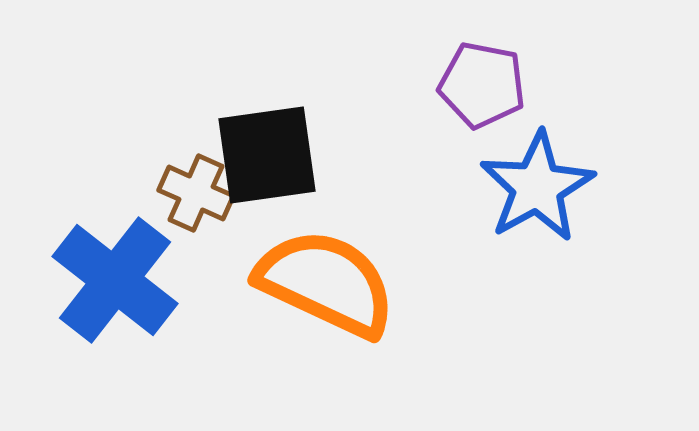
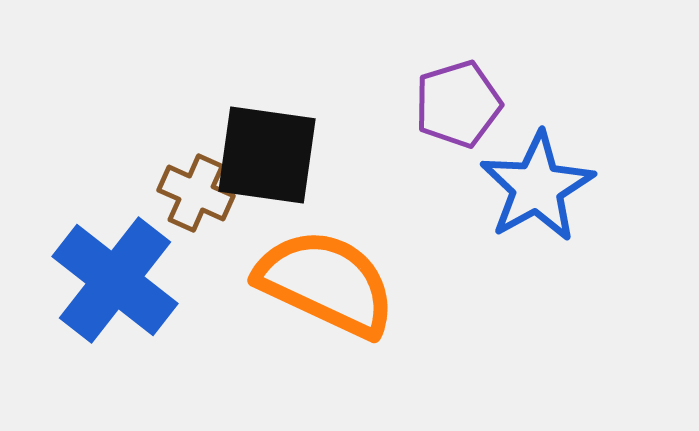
purple pentagon: moved 24 px left, 19 px down; rotated 28 degrees counterclockwise
black square: rotated 16 degrees clockwise
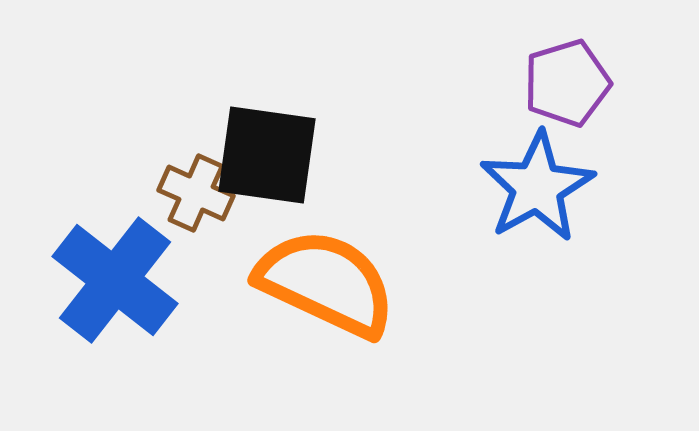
purple pentagon: moved 109 px right, 21 px up
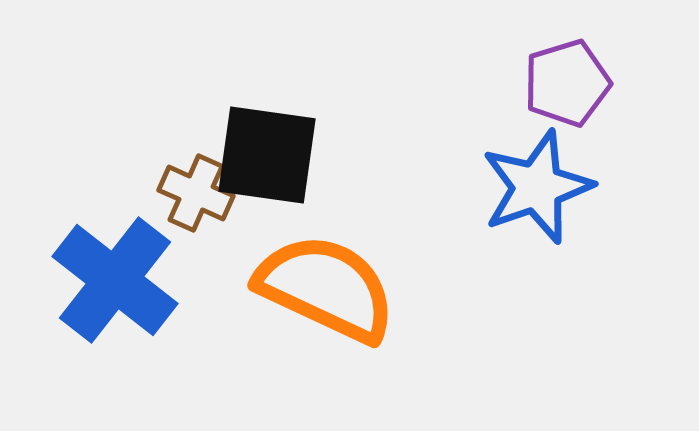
blue star: rotated 10 degrees clockwise
orange semicircle: moved 5 px down
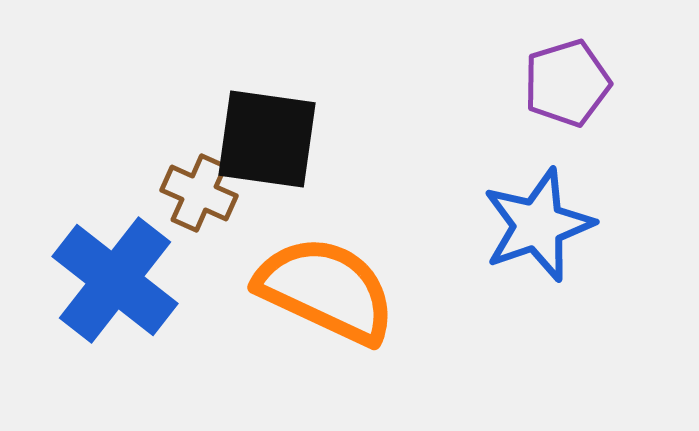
black square: moved 16 px up
blue star: moved 1 px right, 38 px down
brown cross: moved 3 px right
orange semicircle: moved 2 px down
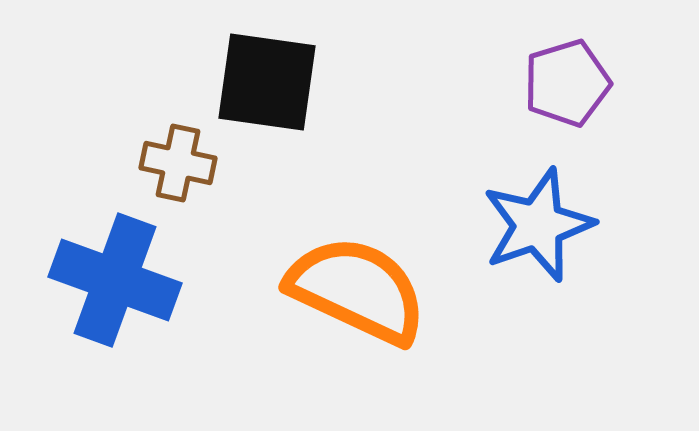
black square: moved 57 px up
brown cross: moved 21 px left, 30 px up; rotated 12 degrees counterclockwise
blue cross: rotated 18 degrees counterclockwise
orange semicircle: moved 31 px right
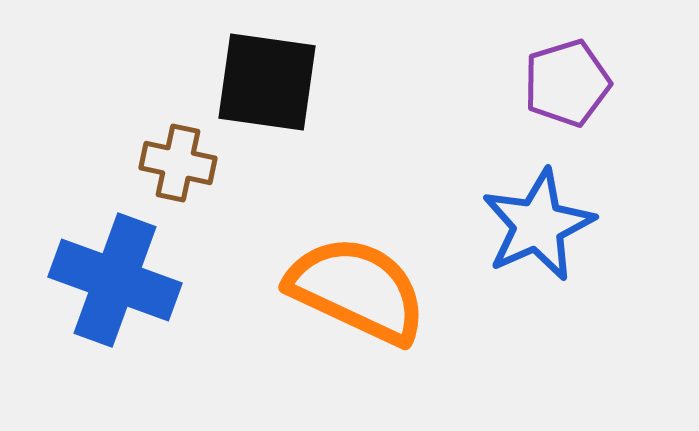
blue star: rotated 5 degrees counterclockwise
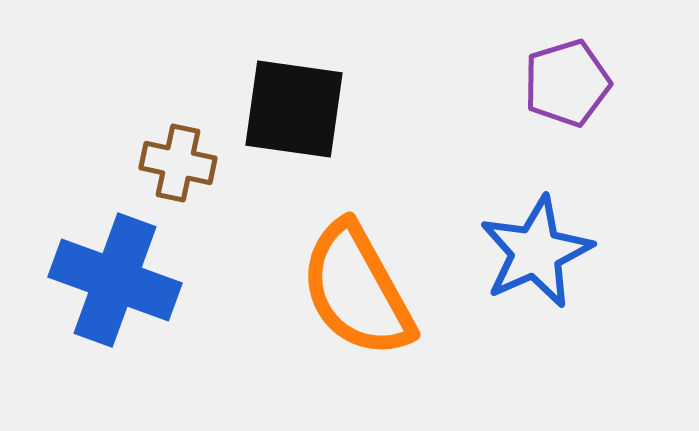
black square: moved 27 px right, 27 px down
blue star: moved 2 px left, 27 px down
orange semicircle: rotated 144 degrees counterclockwise
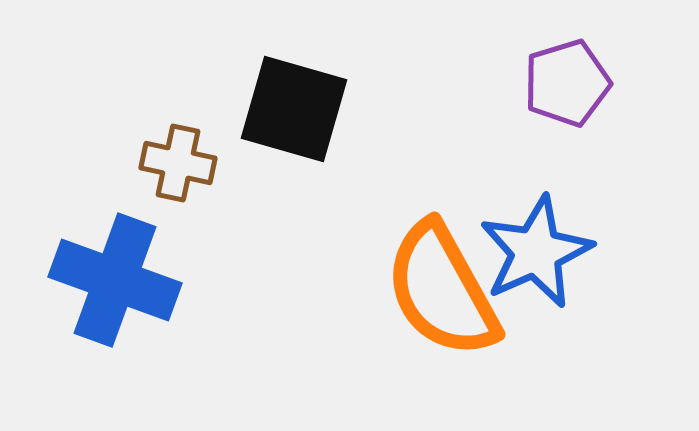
black square: rotated 8 degrees clockwise
orange semicircle: moved 85 px right
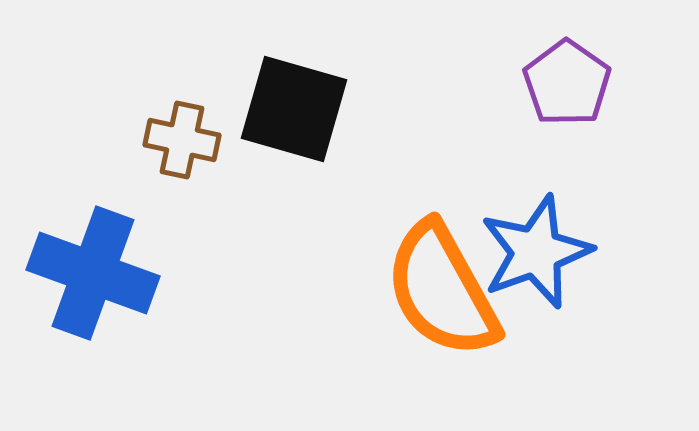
purple pentagon: rotated 20 degrees counterclockwise
brown cross: moved 4 px right, 23 px up
blue star: rotated 4 degrees clockwise
blue cross: moved 22 px left, 7 px up
